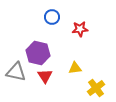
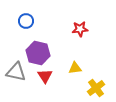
blue circle: moved 26 px left, 4 px down
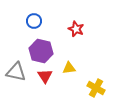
blue circle: moved 8 px right
red star: moved 4 px left; rotated 28 degrees clockwise
purple hexagon: moved 3 px right, 2 px up
yellow triangle: moved 6 px left
yellow cross: rotated 24 degrees counterclockwise
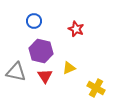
yellow triangle: rotated 16 degrees counterclockwise
